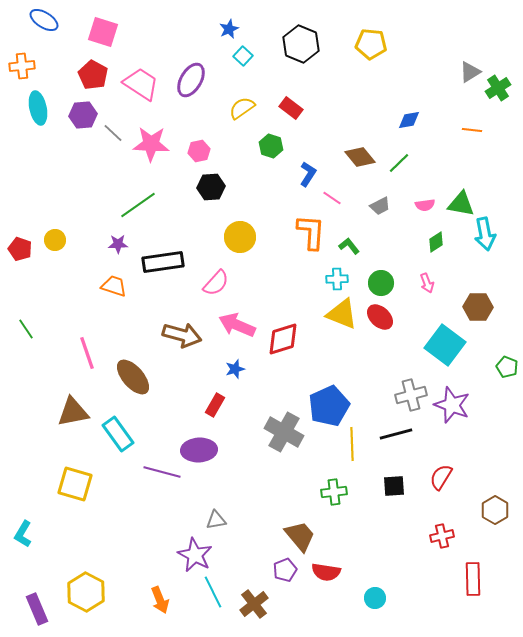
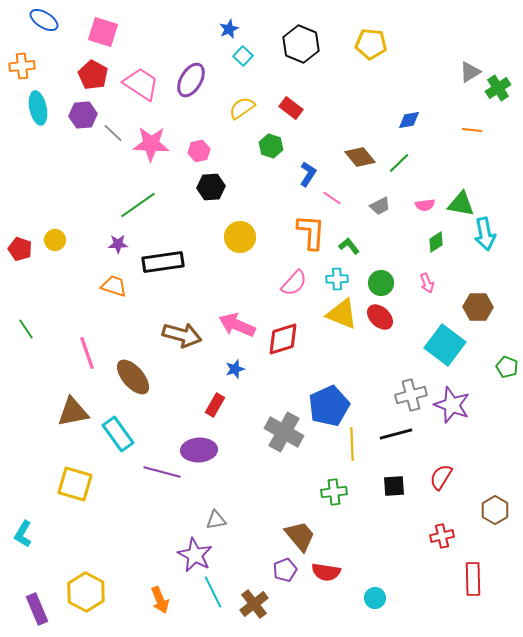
pink semicircle at (216, 283): moved 78 px right
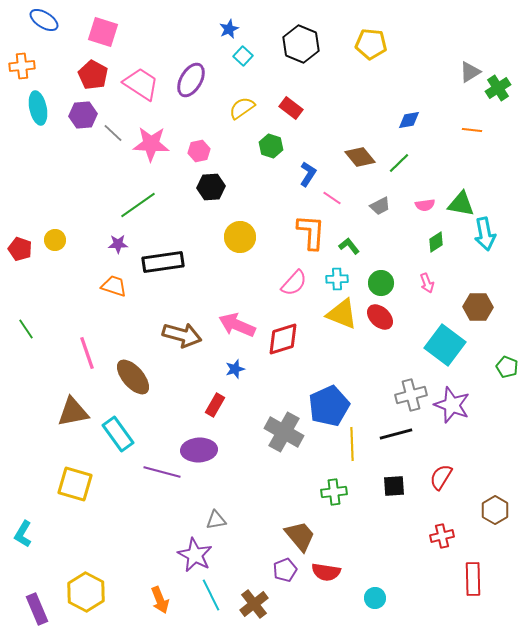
cyan line at (213, 592): moved 2 px left, 3 px down
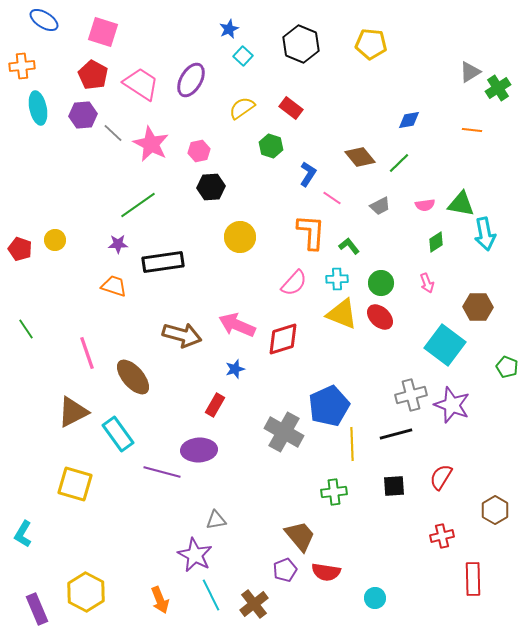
pink star at (151, 144): rotated 24 degrees clockwise
brown triangle at (73, 412): rotated 16 degrees counterclockwise
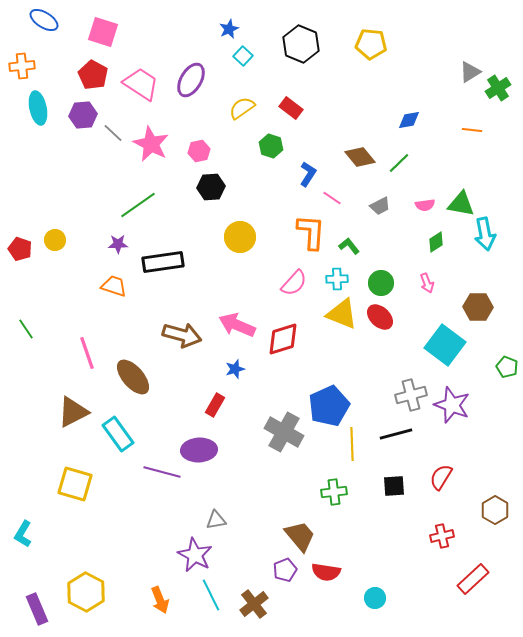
red rectangle at (473, 579): rotated 48 degrees clockwise
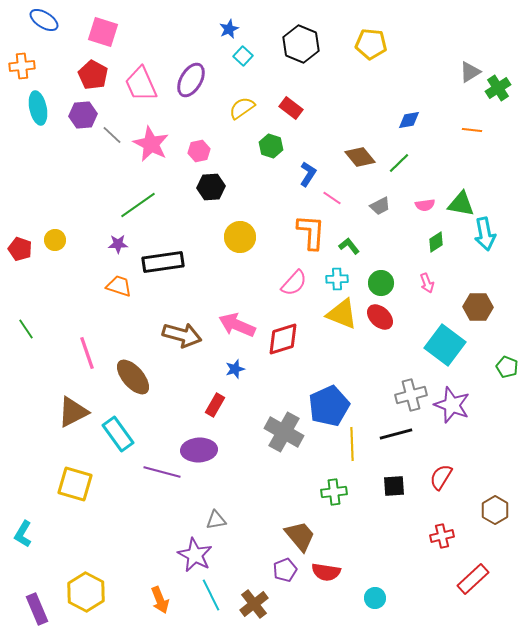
pink trapezoid at (141, 84): rotated 147 degrees counterclockwise
gray line at (113, 133): moved 1 px left, 2 px down
orange trapezoid at (114, 286): moved 5 px right
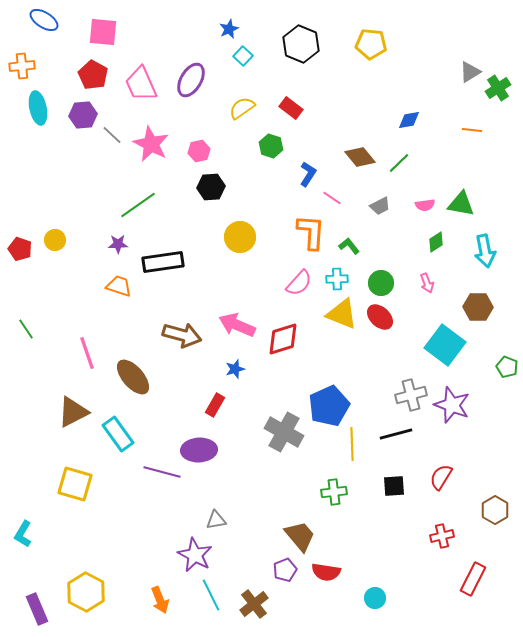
pink square at (103, 32): rotated 12 degrees counterclockwise
cyan arrow at (485, 234): moved 17 px down
pink semicircle at (294, 283): moved 5 px right
red rectangle at (473, 579): rotated 20 degrees counterclockwise
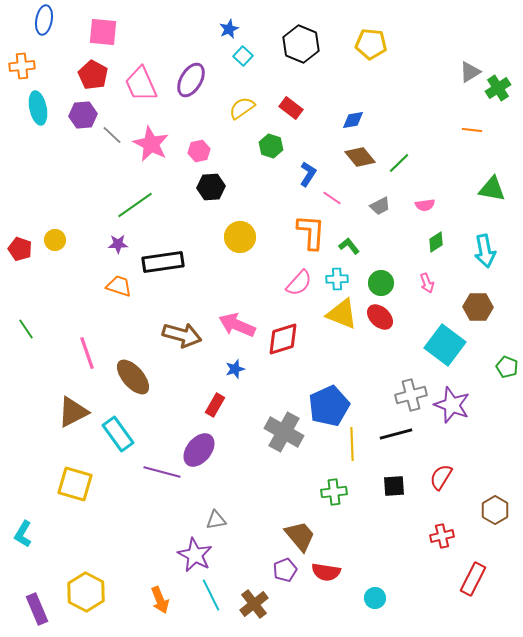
blue ellipse at (44, 20): rotated 68 degrees clockwise
blue diamond at (409, 120): moved 56 px left
green triangle at (461, 204): moved 31 px right, 15 px up
green line at (138, 205): moved 3 px left
purple ellipse at (199, 450): rotated 48 degrees counterclockwise
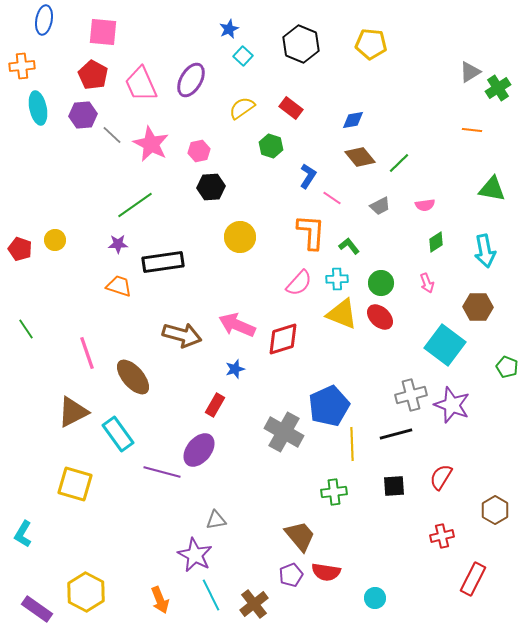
blue L-shape at (308, 174): moved 2 px down
purple pentagon at (285, 570): moved 6 px right, 5 px down
purple rectangle at (37, 609): rotated 32 degrees counterclockwise
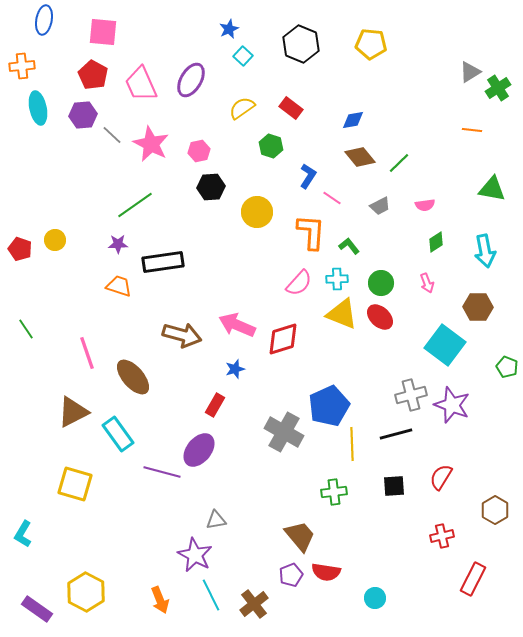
yellow circle at (240, 237): moved 17 px right, 25 px up
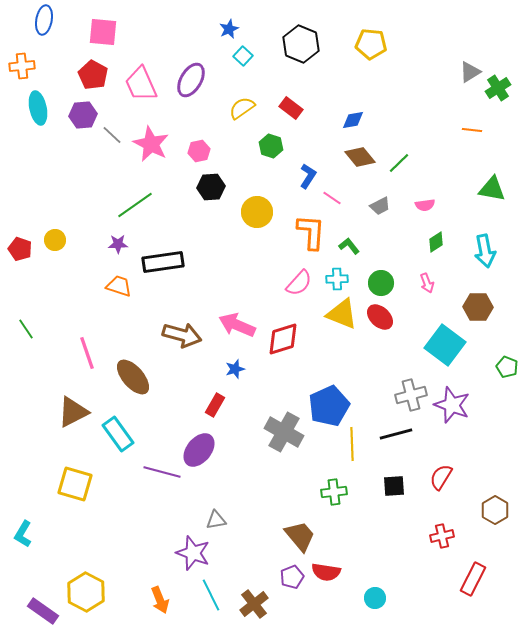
purple star at (195, 555): moved 2 px left, 2 px up; rotated 8 degrees counterclockwise
purple pentagon at (291, 575): moved 1 px right, 2 px down
purple rectangle at (37, 609): moved 6 px right, 2 px down
